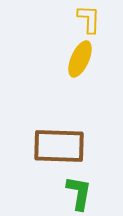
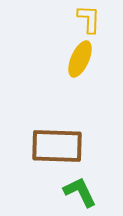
brown rectangle: moved 2 px left
green L-shape: moved 1 px right, 1 px up; rotated 36 degrees counterclockwise
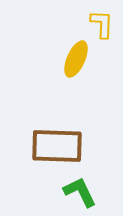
yellow L-shape: moved 13 px right, 5 px down
yellow ellipse: moved 4 px left
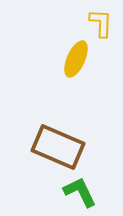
yellow L-shape: moved 1 px left, 1 px up
brown rectangle: moved 1 px right, 1 px down; rotated 21 degrees clockwise
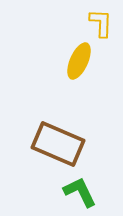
yellow ellipse: moved 3 px right, 2 px down
brown rectangle: moved 3 px up
